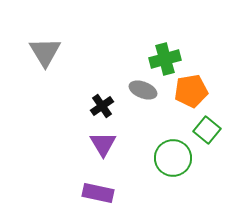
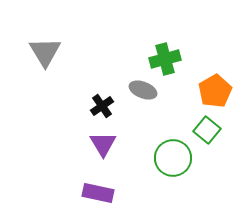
orange pentagon: moved 24 px right; rotated 20 degrees counterclockwise
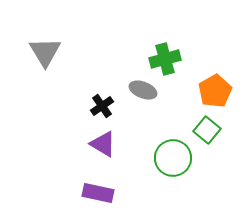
purple triangle: rotated 28 degrees counterclockwise
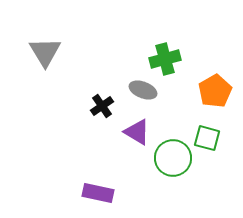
green square: moved 8 px down; rotated 24 degrees counterclockwise
purple triangle: moved 34 px right, 12 px up
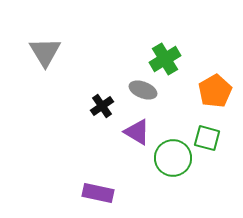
green cross: rotated 16 degrees counterclockwise
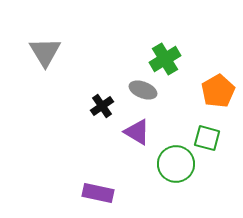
orange pentagon: moved 3 px right
green circle: moved 3 px right, 6 px down
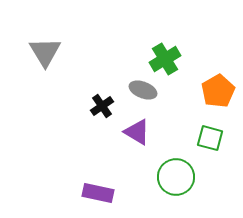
green square: moved 3 px right
green circle: moved 13 px down
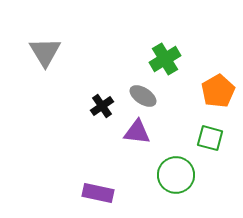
gray ellipse: moved 6 px down; rotated 12 degrees clockwise
purple triangle: rotated 24 degrees counterclockwise
green circle: moved 2 px up
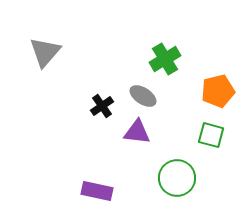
gray triangle: rotated 12 degrees clockwise
orange pentagon: rotated 16 degrees clockwise
green square: moved 1 px right, 3 px up
green circle: moved 1 px right, 3 px down
purple rectangle: moved 1 px left, 2 px up
